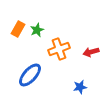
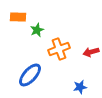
orange rectangle: moved 12 px up; rotated 63 degrees clockwise
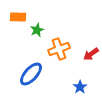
red arrow: moved 2 px down; rotated 21 degrees counterclockwise
blue ellipse: moved 1 px right, 1 px up
blue star: rotated 24 degrees counterclockwise
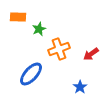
green star: moved 2 px right, 1 px up
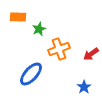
blue star: moved 4 px right
